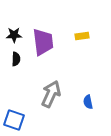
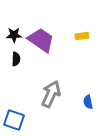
purple trapezoid: moved 2 px left, 2 px up; rotated 48 degrees counterclockwise
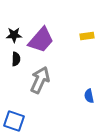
yellow rectangle: moved 5 px right
purple trapezoid: rotated 96 degrees clockwise
gray arrow: moved 11 px left, 14 px up
blue semicircle: moved 1 px right, 6 px up
blue square: moved 1 px down
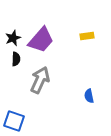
black star: moved 1 px left, 3 px down; rotated 21 degrees counterclockwise
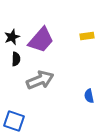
black star: moved 1 px left, 1 px up
gray arrow: rotated 44 degrees clockwise
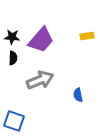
black star: rotated 28 degrees clockwise
black semicircle: moved 3 px left, 1 px up
blue semicircle: moved 11 px left, 1 px up
